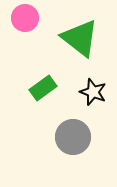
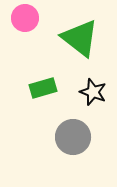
green rectangle: rotated 20 degrees clockwise
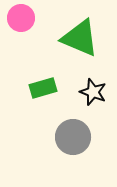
pink circle: moved 4 px left
green triangle: rotated 15 degrees counterclockwise
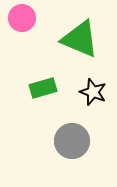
pink circle: moved 1 px right
green triangle: moved 1 px down
gray circle: moved 1 px left, 4 px down
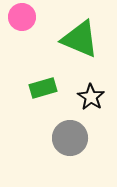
pink circle: moved 1 px up
black star: moved 2 px left, 5 px down; rotated 12 degrees clockwise
gray circle: moved 2 px left, 3 px up
